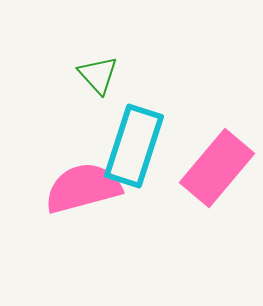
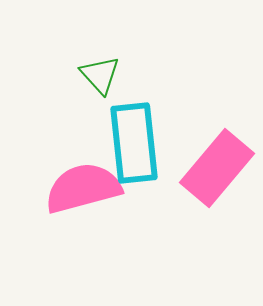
green triangle: moved 2 px right
cyan rectangle: moved 3 px up; rotated 24 degrees counterclockwise
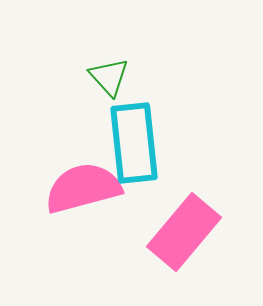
green triangle: moved 9 px right, 2 px down
pink rectangle: moved 33 px left, 64 px down
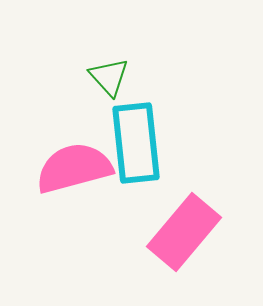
cyan rectangle: moved 2 px right
pink semicircle: moved 9 px left, 20 px up
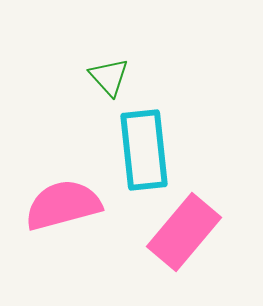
cyan rectangle: moved 8 px right, 7 px down
pink semicircle: moved 11 px left, 37 px down
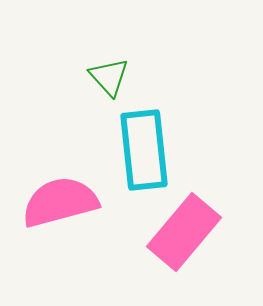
pink semicircle: moved 3 px left, 3 px up
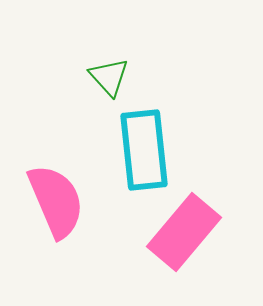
pink semicircle: moved 4 px left, 1 px up; rotated 82 degrees clockwise
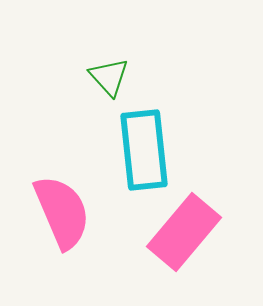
pink semicircle: moved 6 px right, 11 px down
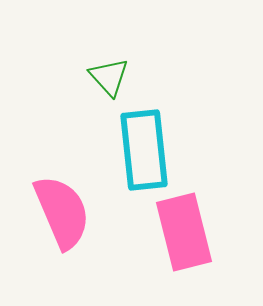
pink rectangle: rotated 54 degrees counterclockwise
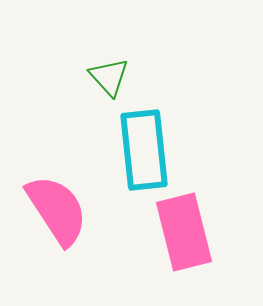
pink semicircle: moved 5 px left, 2 px up; rotated 10 degrees counterclockwise
